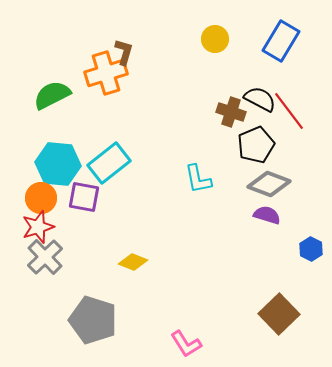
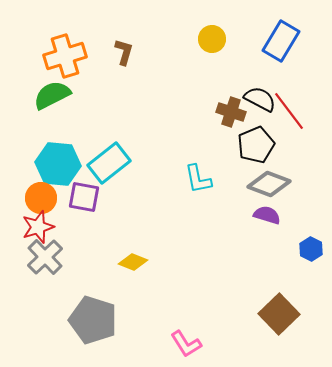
yellow circle: moved 3 px left
orange cross: moved 41 px left, 17 px up
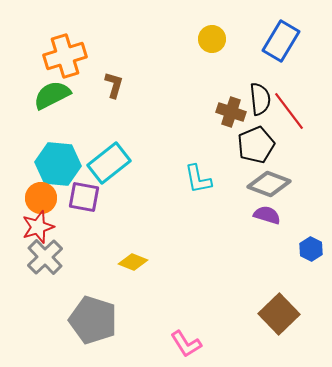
brown L-shape: moved 10 px left, 33 px down
black semicircle: rotated 56 degrees clockwise
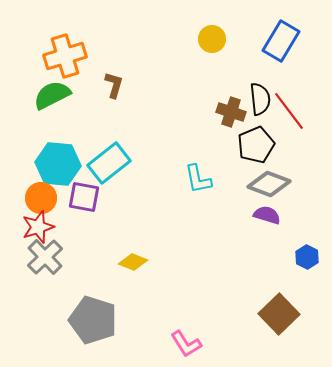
blue hexagon: moved 4 px left, 8 px down
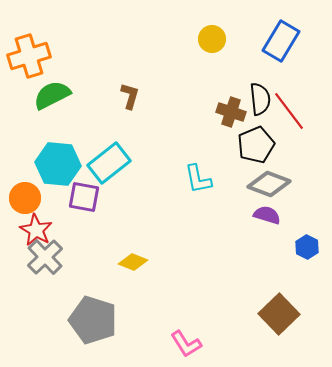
orange cross: moved 36 px left
brown L-shape: moved 16 px right, 11 px down
orange circle: moved 16 px left
red star: moved 2 px left, 3 px down; rotated 24 degrees counterclockwise
blue hexagon: moved 10 px up
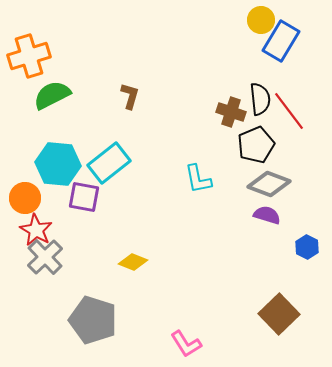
yellow circle: moved 49 px right, 19 px up
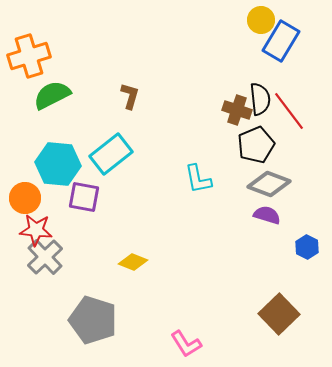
brown cross: moved 6 px right, 2 px up
cyan rectangle: moved 2 px right, 9 px up
red star: rotated 24 degrees counterclockwise
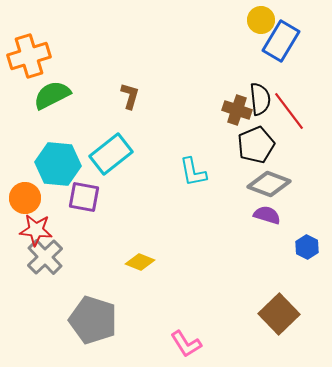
cyan L-shape: moved 5 px left, 7 px up
yellow diamond: moved 7 px right
